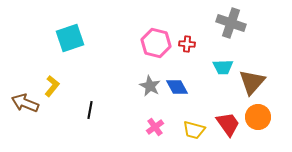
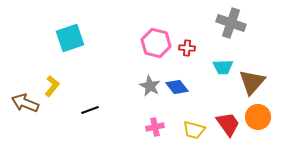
red cross: moved 4 px down
blue diamond: rotated 10 degrees counterclockwise
black line: rotated 60 degrees clockwise
pink cross: rotated 24 degrees clockwise
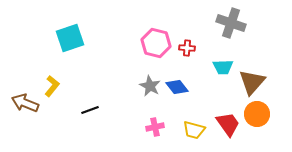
orange circle: moved 1 px left, 3 px up
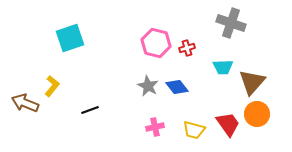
red cross: rotated 21 degrees counterclockwise
gray star: moved 2 px left
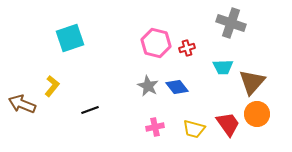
brown arrow: moved 3 px left, 1 px down
yellow trapezoid: moved 1 px up
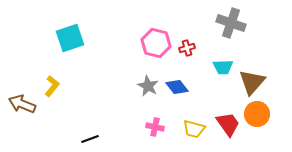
black line: moved 29 px down
pink cross: rotated 24 degrees clockwise
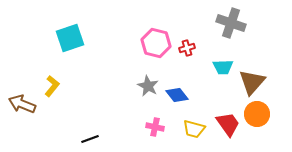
blue diamond: moved 8 px down
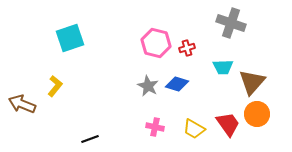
yellow L-shape: moved 3 px right
blue diamond: moved 11 px up; rotated 35 degrees counterclockwise
yellow trapezoid: rotated 15 degrees clockwise
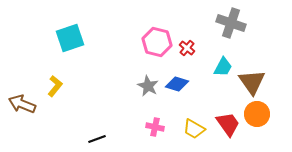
pink hexagon: moved 1 px right, 1 px up
red cross: rotated 35 degrees counterclockwise
cyan trapezoid: rotated 60 degrees counterclockwise
brown triangle: rotated 16 degrees counterclockwise
black line: moved 7 px right
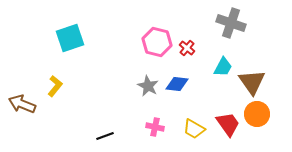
blue diamond: rotated 10 degrees counterclockwise
black line: moved 8 px right, 3 px up
